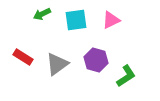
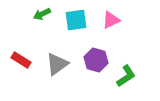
red rectangle: moved 2 px left, 3 px down
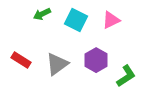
cyan square: rotated 35 degrees clockwise
purple hexagon: rotated 15 degrees clockwise
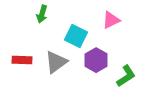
green arrow: rotated 48 degrees counterclockwise
cyan square: moved 16 px down
red rectangle: moved 1 px right; rotated 30 degrees counterclockwise
gray triangle: moved 1 px left, 2 px up
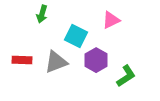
gray triangle: rotated 15 degrees clockwise
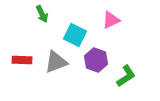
green arrow: rotated 42 degrees counterclockwise
cyan square: moved 1 px left, 1 px up
purple hexagon: rotated 10 degrees counterclockwise
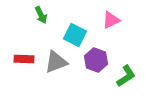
green arrow: moved 1 px left, 1 px down
red rectangle: moved 2 px right, 1 px up
